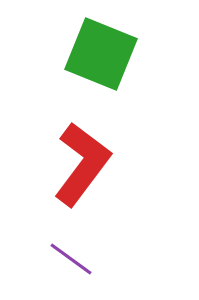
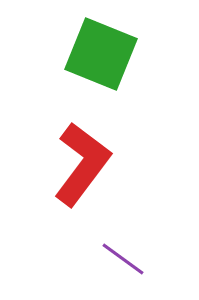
purple line: moved 52 px right
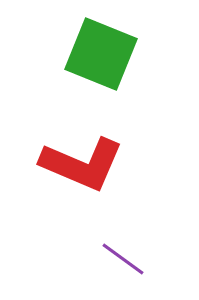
red L-shape: rotated 76 degrees clockwise
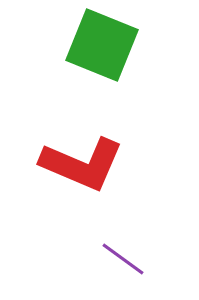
green square: moved 1 px right, 9 px up
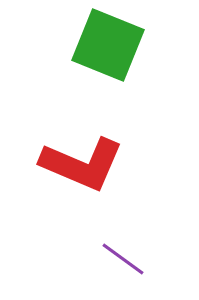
green square: moved 6 px right
